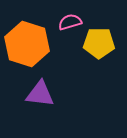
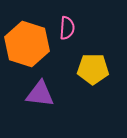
pink semicircle: moved 3 px left, 6 px down; rotated 110 degrees clockwise
yellow pentagon: moved 6 px left, 26 px down
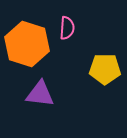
yellow pentagon: moved 12 px right
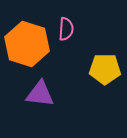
pink semicircle: moved 1 px left, 1 px down
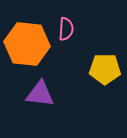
orange hexagon: rotated 12 degrees counterclockwise
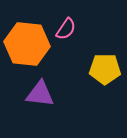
pink semicircle: rotated 30 degrees clockwise
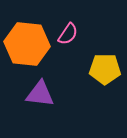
pink semicircle: moved 2 px right, 5 px down
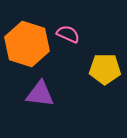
pink semicircle: rotated 100 degrees counterclockwise
orange hexagon: rotated 12 degrees clockwise
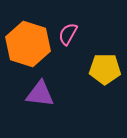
pink semicircle: rotated 85 degrees counterclockwise
orange hexagon: moved 1 px right
